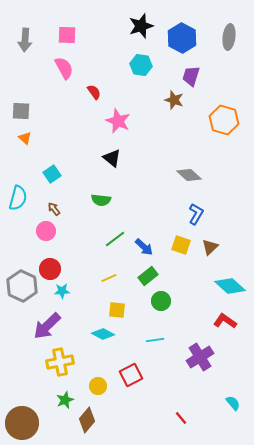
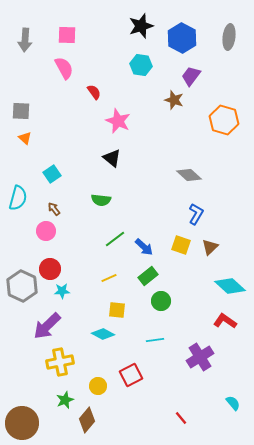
purple trapezoid at (191, 76): rotated 20 degrees clockwise
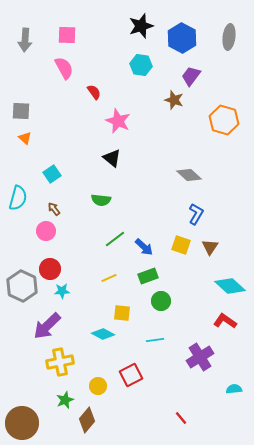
brown triangle at (210, 247): rotated 12 degrees counterclockwise
green rectangle at (148, 276): rotated 18 degrees clockwise
yellow square at (117, 310): moved 5 px right, 3 px down
cyan semicircle at (233, 403): moved 1 px right, 14 px up; rotated 56 degrees counterclockwise
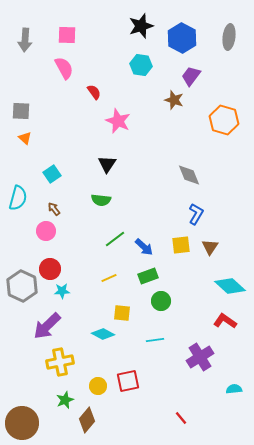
black triangle at (112, 158): moved 5 px left, 6 px down; rotated 24 degrees clockwise
gray diamond at (189, 175): rotated 25 degrees clockwise
yellow square at (181, 245): rotated 24 degrees counterclockwise
red square at (131, 375): moved 3 px left, 6 px down; rotated 15 degrees clockwise
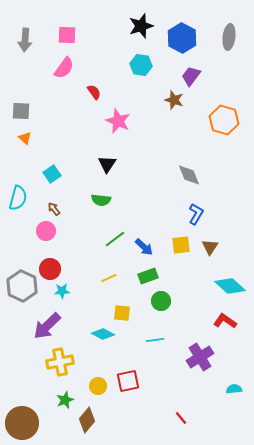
pink semicircle at (64, 68): rotated 65 degrees clockwise
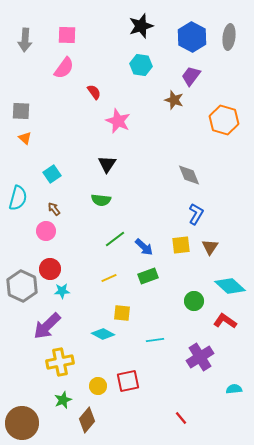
blue hexagon at (182, 38): moved 10 px right, 1 px up
green circle at (161, 301): moved 33 px right
green star at (65, 400): moved 2 px left
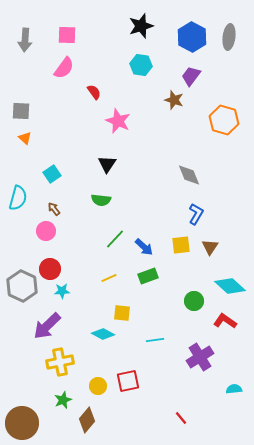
green line at (115, 239): rotated 10 degrees counterclockwise
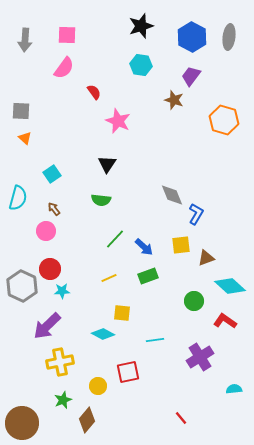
gray diamond at (189, 175): moved 17 px left, 20 px down
brown triangle at (210, 247): moved 4 px left, 11 px down; rotated 36 degrees clockwise
red square at (128, 381): moved 9 px up
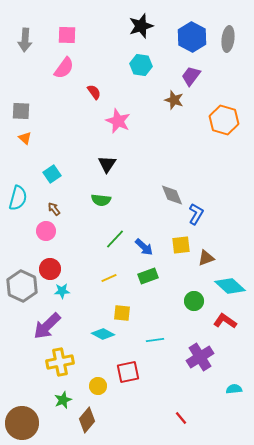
gray ellipse at (229, 37): moved 1 px left, 2 px down
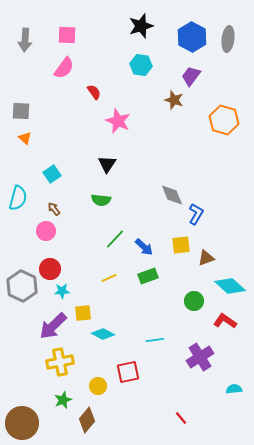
yellow square at (122, 313): moved 39 px left; rotated 12 degrees counterclockwise
purple arrow at (47, 326): moved 6 px right
